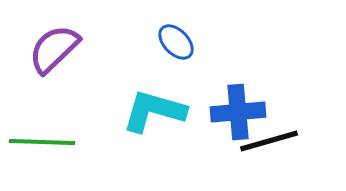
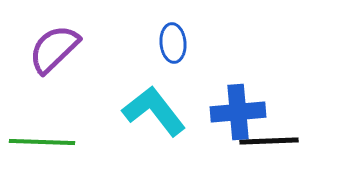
blue ellipse: moved 3 px left, 1 px down; rotated 39 degrees clockwise
cyan L-shape: rotated 36 degrees clockwise
black line: rotated 14 degrees clockwise
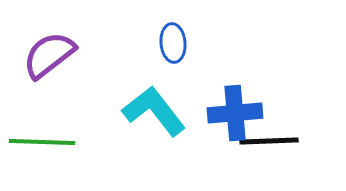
purple semicircle: moved 5 px left, 6 px down; rotated 6 degrees clockwise
blue cross: moved 3 px left, 1 px down
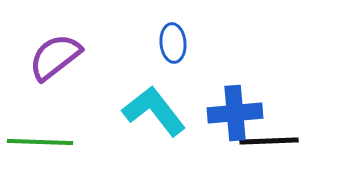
purple semicircle: moved 6 px right, 2 px down
green line: moved 2 px left
